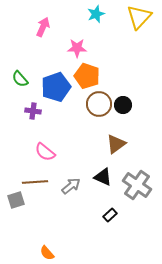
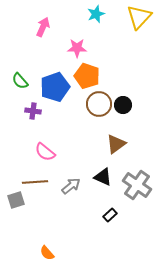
green semicircle: moved 2 px down
blue pentagon: moved 1 px left
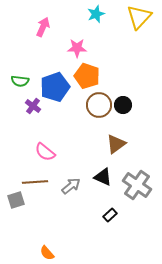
green semicircle: rotated 42 degrees counterclockwise
brown circle: moved 1 px down
purple cross: moved 5 px up; rotated 28 degrees clockwise
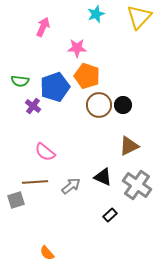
brown triangle: moved 13 px right, 2 px down; rotated 10 degrees clockwise
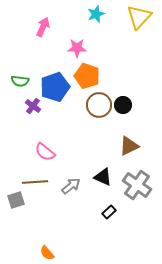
black rectangle: moved 1 px left, 3 px up
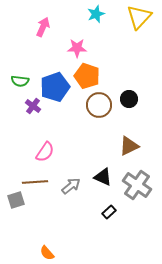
black circle: moved 6 px right, 6 px up
pink semicircle: rotated 95 degrees counterclockwise
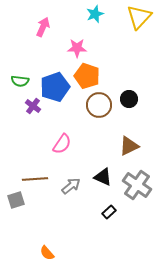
cyan star: moved 1 px left
pink semicircle: moved 17 px right, 8 px up
brown line: moved 3 px up
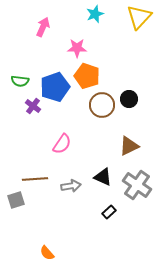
brown circle: moved 3 px right
gray arrow: rotated 30 degrees clockwise
